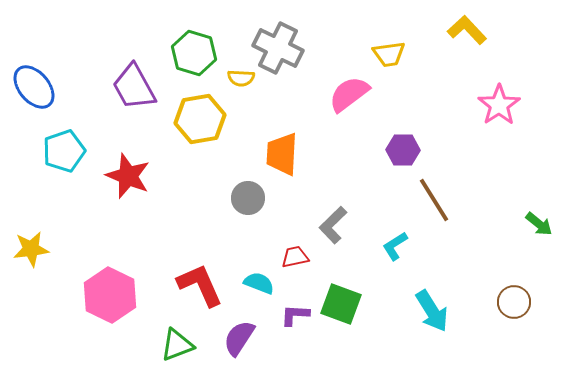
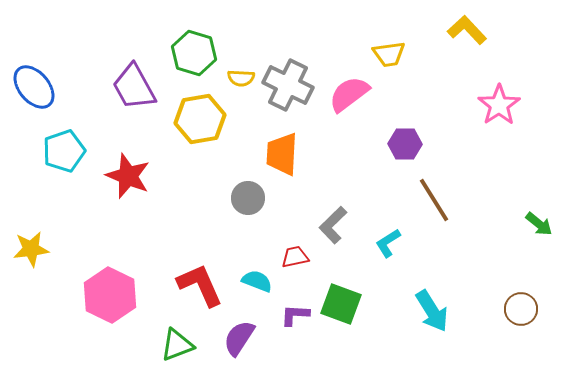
gray cross: moved 10 px right, 37 px down
purple hexagon: moved 2 px right, 6 px up
cyan L-shape: moved 7 px left, 3 px up
cyan semicircle: moved 2 px left, 2 px up
brown circle: moved 7 px right, 7 px down
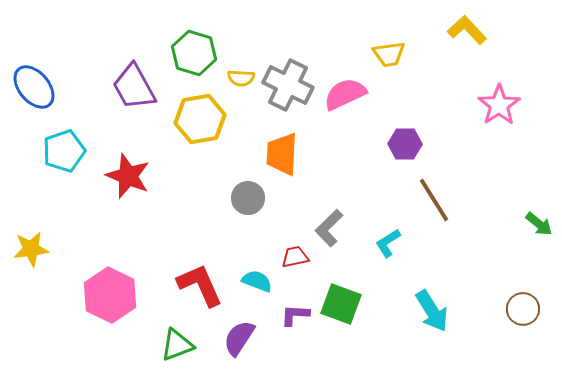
pink semicircle: moved 4 px left; rotated 12 degrees clockwise
gray L-shape: moved 4 px left, 3 px down
brown circle: moved 2 px right
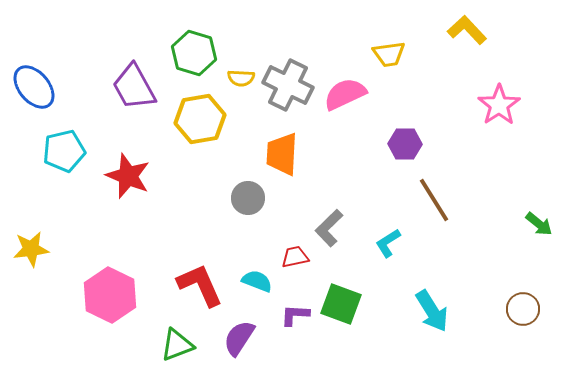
cyan pentagon: rotated 6 degrees clockwise
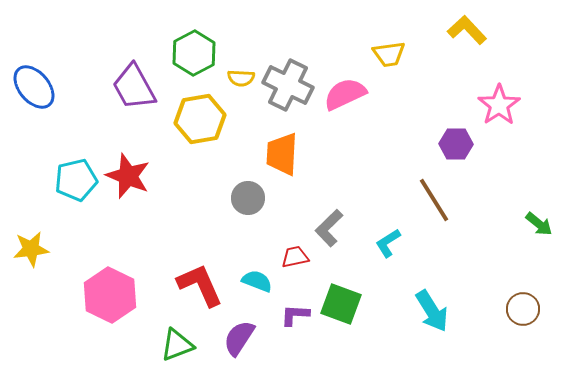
green hexagon: rotated 15 degrees clockwise
purple hexagon: moved 51 px right
cyan pentagon: moved 12 px right, 29 px down
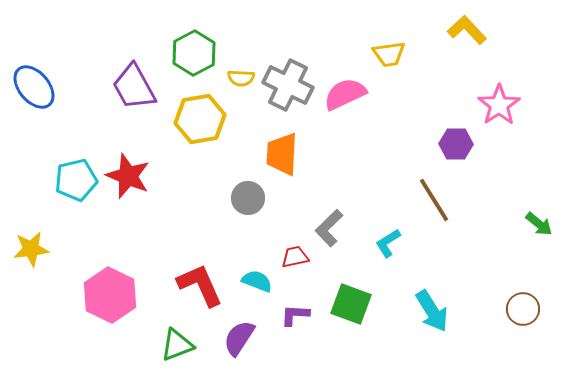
green square: moved 10 px right
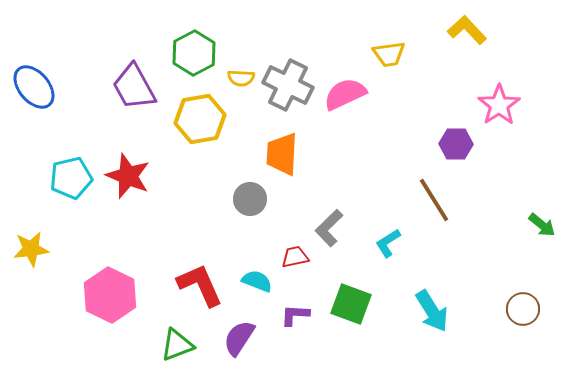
cyan pentagon: moved 5 px left, 2 px up
gray circle: moved 2 px right, 1 px down
green arrow: moved 3 px right, 1 px down
